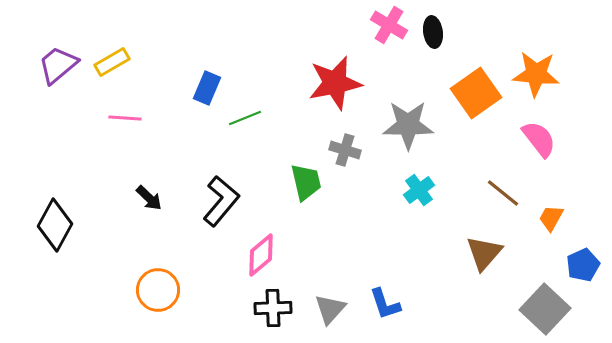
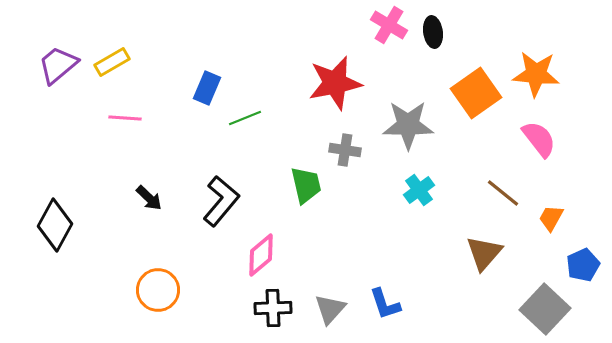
gray cross: rotated 8 degrees counterclockwise
green trapezoid: moved 3 px down
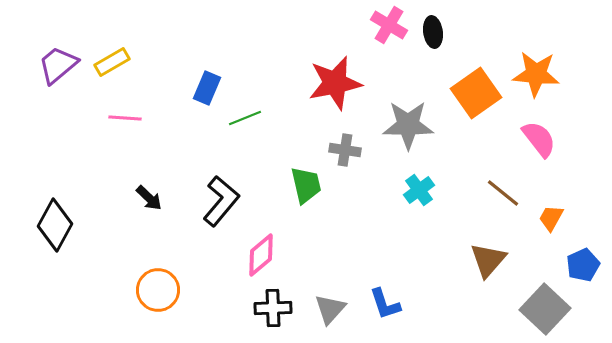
brown triangle: moved 4 px right, 7 px down
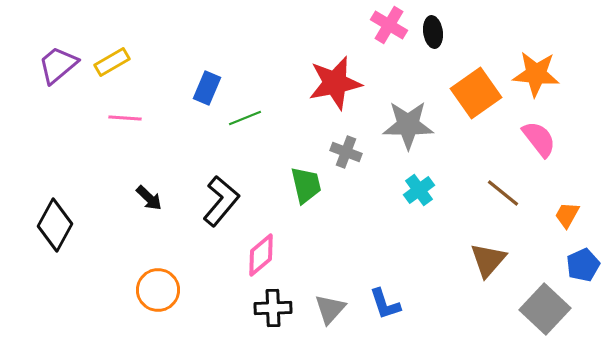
gray cross: moved 1 px right, 2 px down; rotated 12 degrees clockwise
orange trapezoid: moved 16 px right, 3 px up
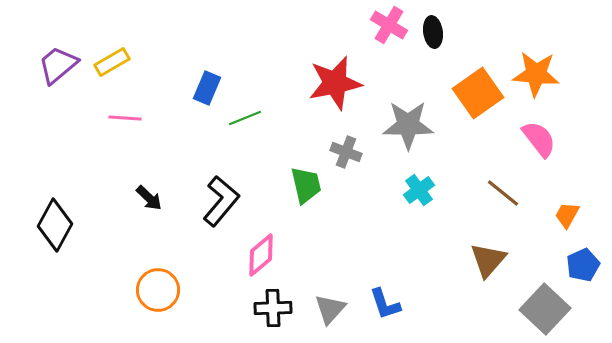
orange square: moved 2 px right
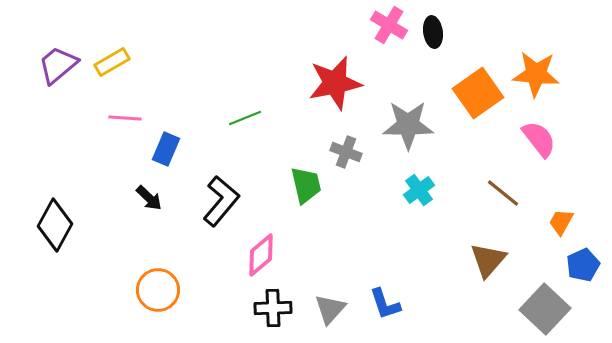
blue rectangle: moved 41 px left, 61 px down
orange trapezoid: moved 6 px left, 7 px down
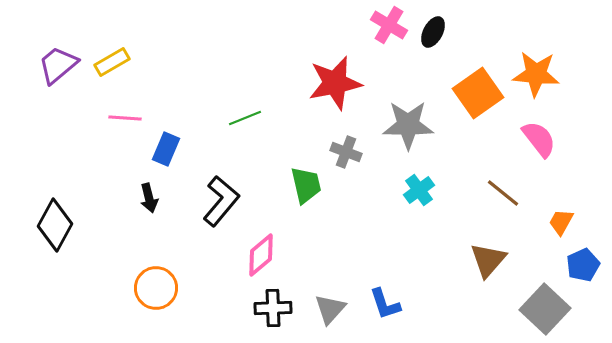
black ellipse: rotated 36 degrees clockwise
black arrow: rotated 32 degrees clockwise
orange circle: moved 2 px left, 2 px up
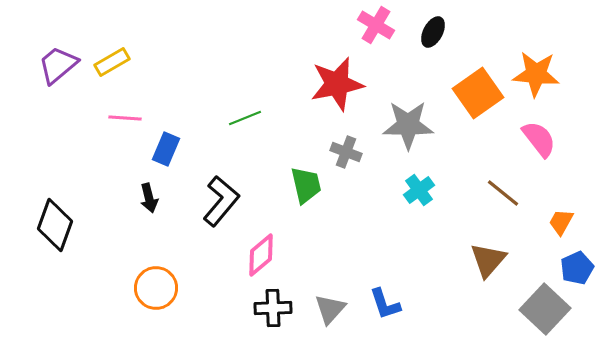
pink cross: moved 13 px left
red star: moved 2 px right, 1 px down
black diamond: rotated 9 degrees counterclockwise
blue pentagon: moved 6 px left, 3 px down
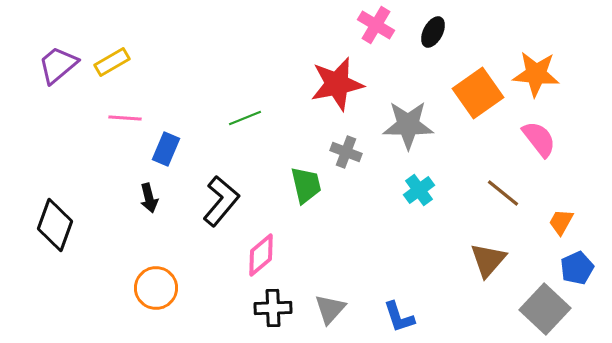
blue L-shape: moved 14 px right, 13 px down
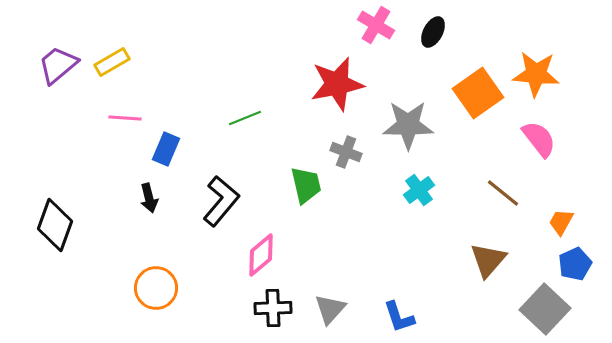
blue pentagon: moved 2 px left, 4 px up
